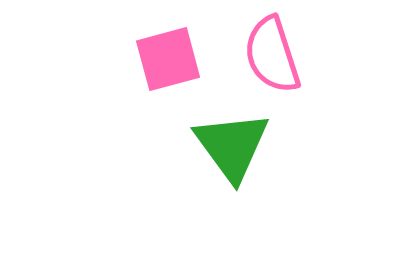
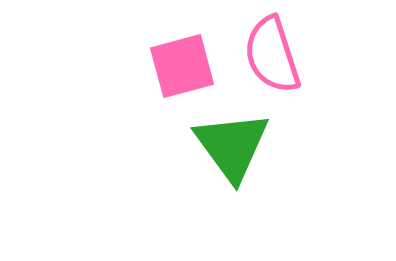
pink square: moved 14 px right, 7 px down
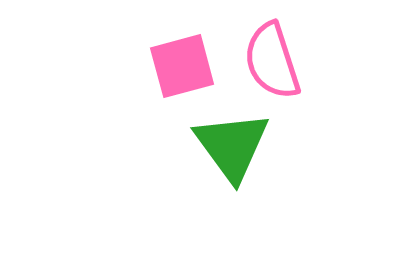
pink semicircle: moved 6 px down
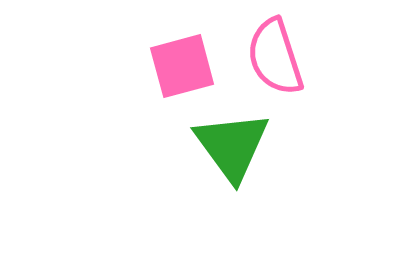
pink semicircle: moved 3 px right, 4 px up
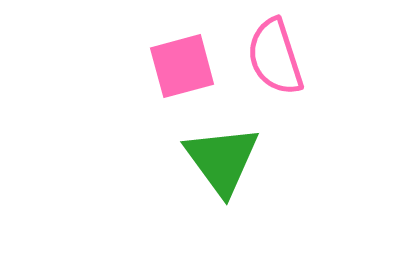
green triangle: moved 10 px left, 14 px down
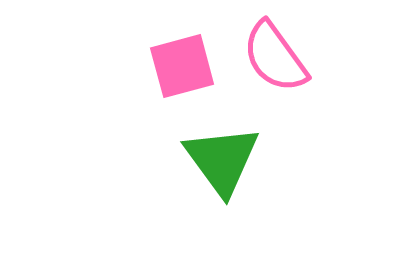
pink semicircle: rotated 18 degrees counterclockwise
